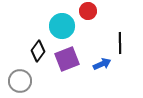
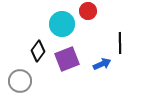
cyan circle: moved 2 px up
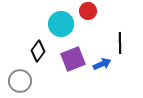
cyan circle: moved 1 px left
purple square: moved 6 px right
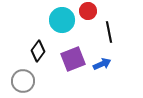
cyan circle: moved 1 px right, 4 px up
black line: moved 11 px left, 11 px up; rotated 10 degrees counterclockwise
gray circle: moved 3 px right
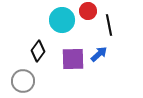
black line: moved 7 px up
purple square: rotated 20 degrees clockwise
blue arrow: moved 3 px left, 10 px up; rotated 18 degrees counterclockwise
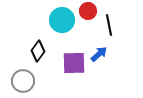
purple square: moved 1 px right, 4 px down
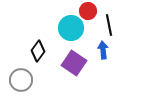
cyan circle: moved 9 px right, 8 px down
blue arrow: moved 4 px right, 4 px up; rotated 54 degrees counterclockwise
purple square: rotated 35 degrees clockwise
gray circle: moved 2 px left, 1 px up
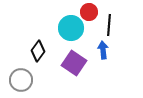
red circle: moved 1 px right, 1 px down
black line: rotated 15 degrees clockwise
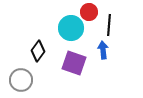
purple square: rotated 15 degrees counterclockwise
